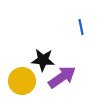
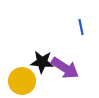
black star: moved 1 px left, 2 px down
purple arrow: moved 3 px right, 9 px up; rotated 68 degrees clockwise
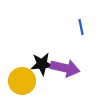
black star: moved 2 px down; rotated 10 degrees counterclockwise
purple arrow: rotated 20 degrees counterclockwise
